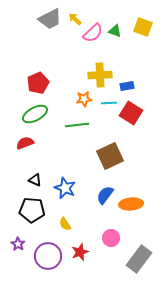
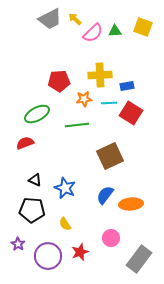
green triangle: rotated 24 degrees counterclockwise
red pentagon: moved 21 px right, 2 px up; rotated 20 degrees clockwise
green ellipse: moved 2 px right
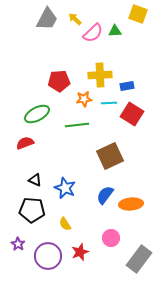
gray trapezoid: moved 3 px left; rotated 35 degrees counterclockwise
yellow square: moved 5 px left, 13 px up
red square: moved 1 px right, 1 px down
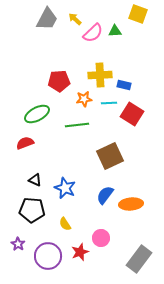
blue rectangle: moved 3 px left, 1 px up; rotated 24 degrees clockwise
pink circle: moved 10 px left
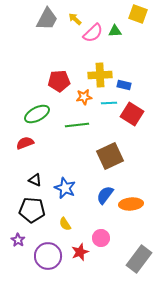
orange star: moved 2 px up
purple star: moved 4 px up
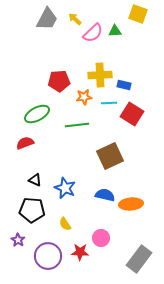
blue semicircle: rotated 66 degrees clockwise
red star: rotated 24 degrees clockwise
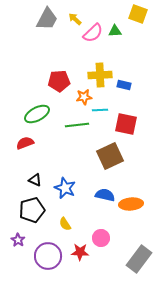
cyan line: moved 9 px left, 7 px down
red square: moved 6 px left, 10 px down; rotated 20 degrees counterclockwise
black pentagon: rotated 20 degrees counterclockwise
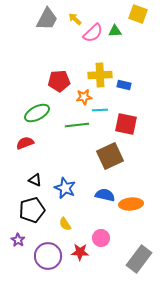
green ellipse: moved 1 px up
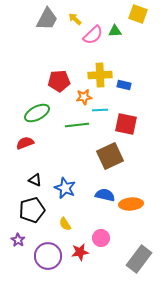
pink semicircle: moved 2 px down
red star: rotated 12 degrees counterclockwise
